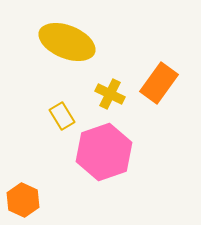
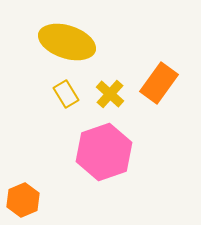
yellow ellipse: rotated 4 degrees counterclockwise
yellow cross: rotated 16 degrees clockwise
yellow rectangle: moved 4 px right, 22 px up
orange hexagon: rotated 12 degrees clockwise
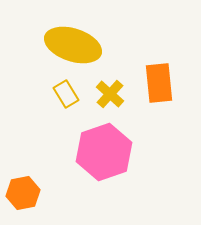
yellow ellipse: moved 6 px right, 3 px down
orange rectangle: rotated 42 degrees counterclockwise
orange hexagon: moved 7 px up; rotated 12 degrees clockwise
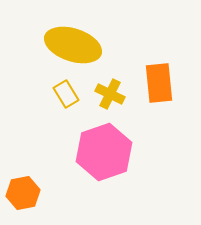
yellow cross: rotated 16 degrees counterclockwise
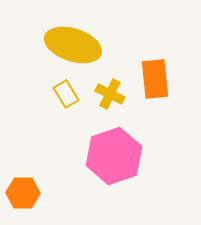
orange rectangle: moved 4 px left, 4 px up
pink hexagon: moved 10 px right, 4 px down
orange hexagon: rotated 12 degrees clockwise
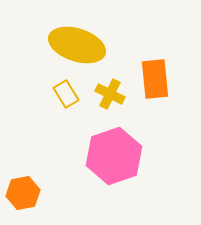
yellow ellipse: moved 4 px right
orange hexagon: rotated 12 degrees counterclockwise
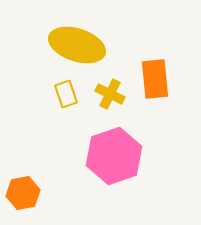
yellow rectangle: rotated 12 degrees clockwise
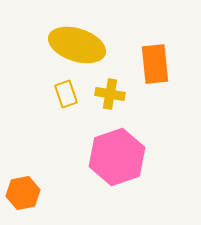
orange rectangle: moved 15 px up
yellow cross: rotated 16 degrees counterclockwise
pink hexagon: moved 3 px right, 1 px down
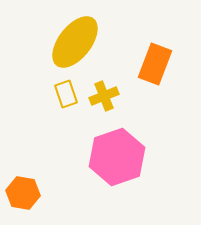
yellow ellipse: moved 2 px left, 3 px up; rotated 70 degrees counterclockwise
orange rectangle: rotated 27 degrees clockwise
yellow cross: moved 6 px left, 2 px down; rotated 32 degrees counterclockwise
orange hexagon: rotated 20 degrees clockwise
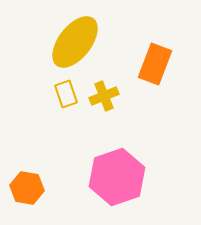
pink hexagon: moved 20 px down
orange hexagon: moved 4 px right, 5 px up
